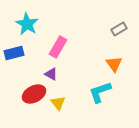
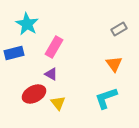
pink rectangle: moved 4 px left
cyan L-shape: moved 6 px right, 6 px down
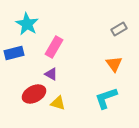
yellow triangle: rotated 35 degrees counterclockwise
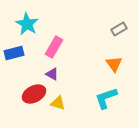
purple triangle: moved 1 px right
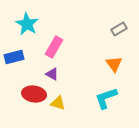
blue rectangle: moved 4 px down
red ellipse: rotated 35 degrees clockwise
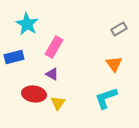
yellow triangle: rotated 49 degrees clockwise
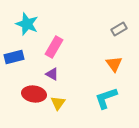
cyan star: rotated 10 degrees counterclockwise
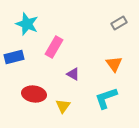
gray rectangle: moved 6 px up
purple triangle: moved 21 px right
yellow triangle: moved 5 px right, 3 px down
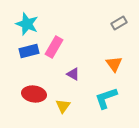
blue rectangle: moved 15 px right, 6 px up
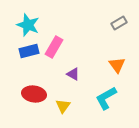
cyan star: moved 1 px right, 1 px down
orange triangle: moved 3 px right, 1 px down
cyan L-shape: rotated 10 degrees counterclockwise
